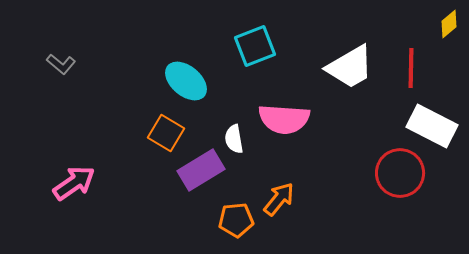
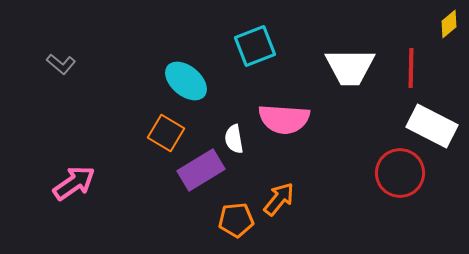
white trapezoid: rotated 30 degrees clockwise
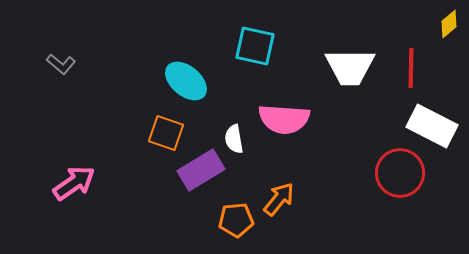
cyan square: rotated 33 degrees clockwise
orange square: rotated 12 degrees counterclockwise
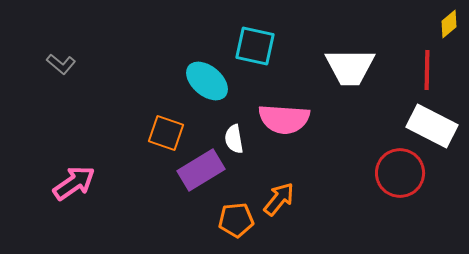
red line: moved 16 px right, 2 px down
cyan ellipse: moved 21 px right
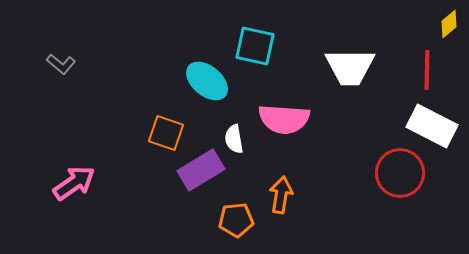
orange arrow: moved 2 px right, 4 px up; rotated 30 degrees counterclockwise
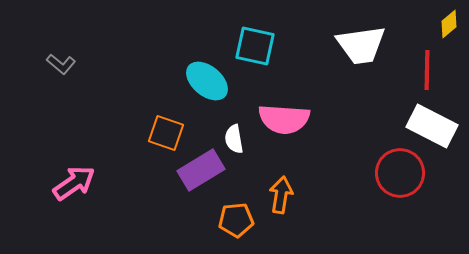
white trapezoid: moved 11 px right, 22 px up; rotated 8 degrees counterclockwise
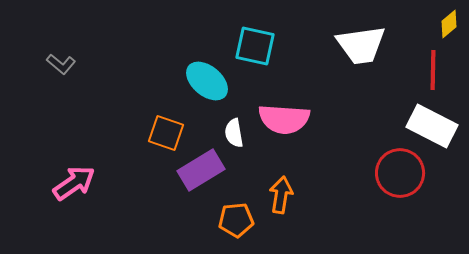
red line: moved 6 px right
white semicircle: moved 6 px up
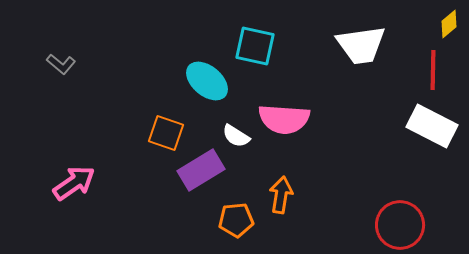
white semicircle: moved 2 px right, 3 px down; rotated 48 degrees counterclockwise
red circle: moved 52 px down
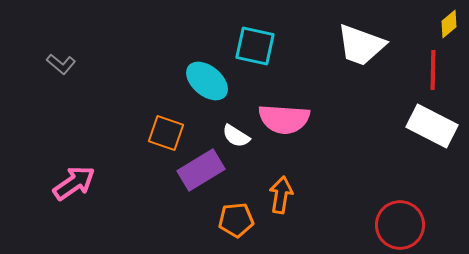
white trapezoid: rotated 28 degrees clockwise
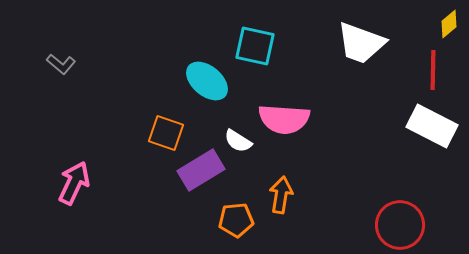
white trapezoid: moved 2 px up
white semicircle: moved 2 px right, 5 px down
pink arrow: rotated 30 degrees counterclockwise
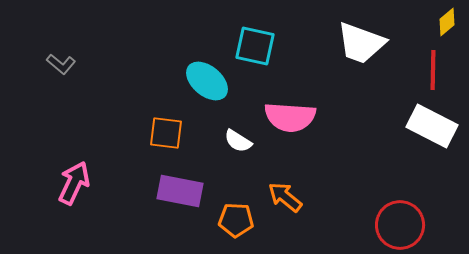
yellow diamond: moved 2 px left, 2 px up
pink semicircle: moved 6 px right, 2 px up
orange square: rotated 12 degrees counterclockwise
purple rectangle: moved 21 px left, 21 px down; rotated 42 degrees clockwise
orange arrow: moved 4 px right, 2 px down; rotated 60 degrees counterclockwise
orange pentagon: rotated 8 degrees clockwise
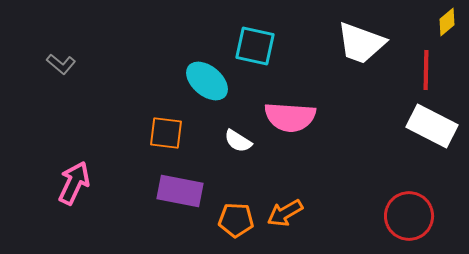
red line: moved 7 px left
orange arrow: moved 16 px down; rotated 69 degrees counterclockwise
red circle: moved 9 px right, 9 px up
